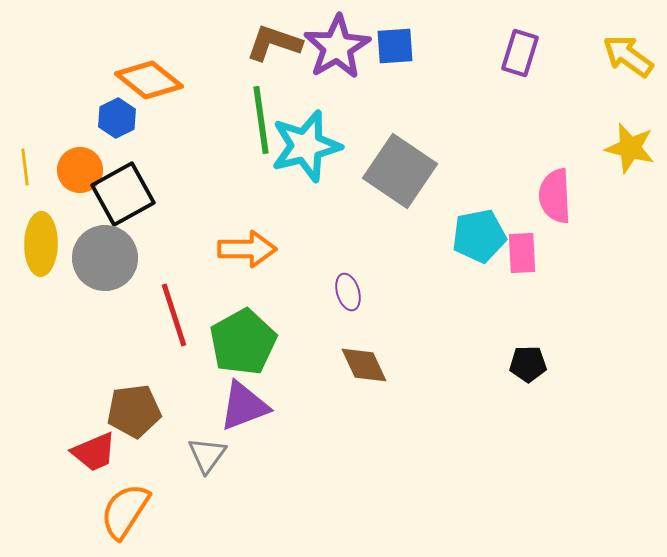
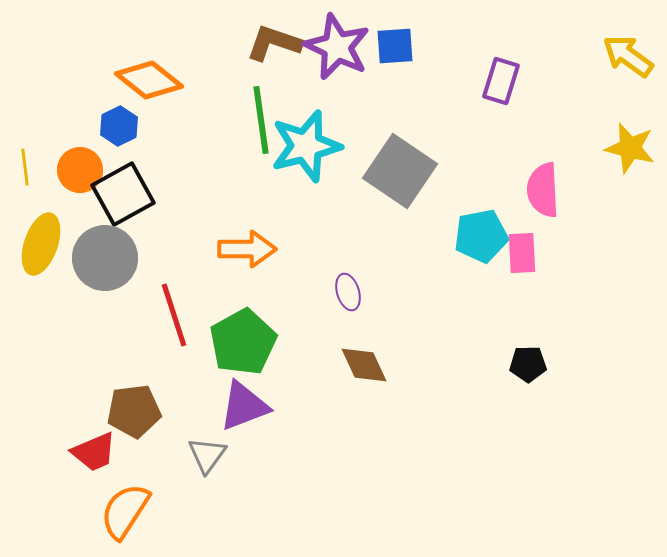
purple star: rotated 16 degrees counterclockwise
purple rectangle: moved 19 px left, 28 px down
blue hexagon: moved 2 px right, 8 px down
pink semicircle: moved 12 px left, 6 px up
cyan pentagon: moved 2 px right
yellow ellipse: rotated 18 degrees clockwise
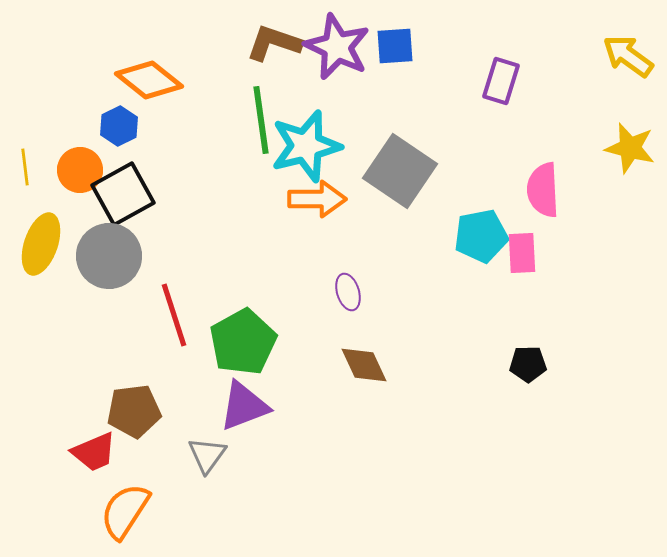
orange arrow: moved 70 px right, 50 px up
gray circle: moved 4 px right, 2 px up
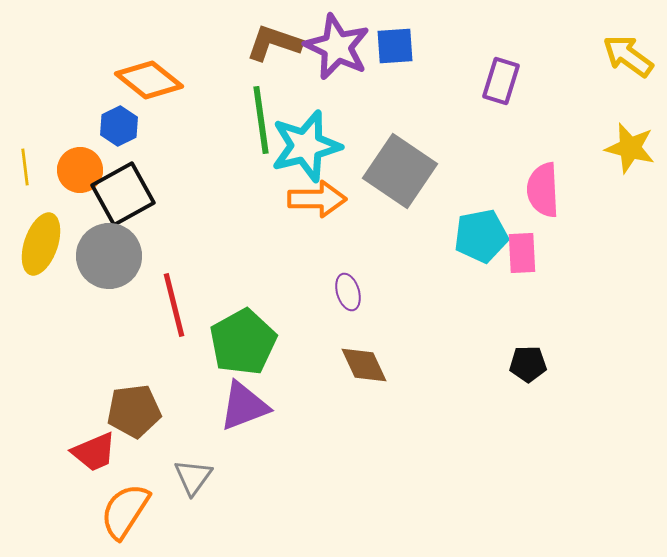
red line: moved 10 px up; rotated 4 degrees clockwise
gray triangle: moved 14 px left, 22 px down
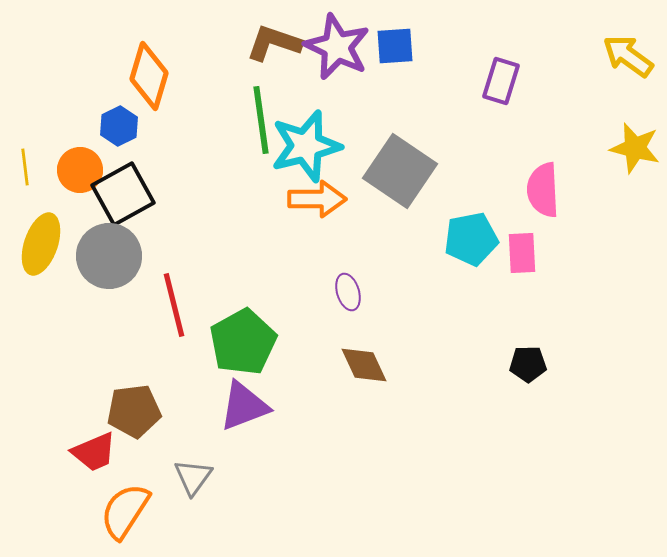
orange diamond: moved 4 px up; rotated 68 degrees clockwise
yellow star: moved 5 px right
cyan pentagon: moved 10 px left, 3 px down
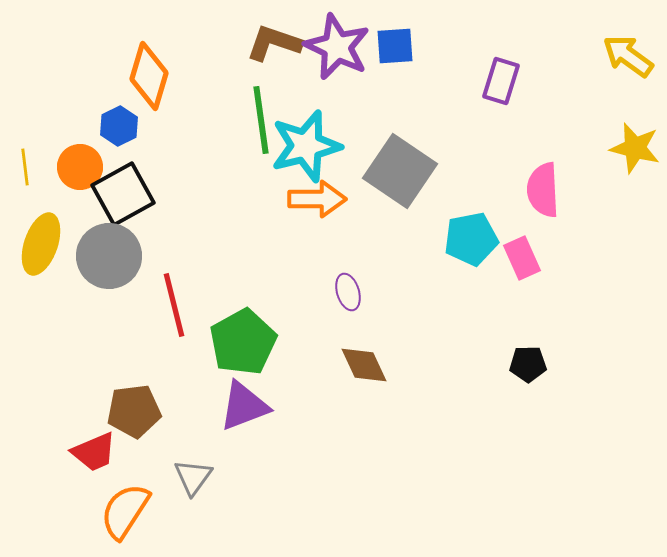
orange circle: moved 3 px up
pink rectangle: moved 5 px down; rotated 21 degrees counterclockwise
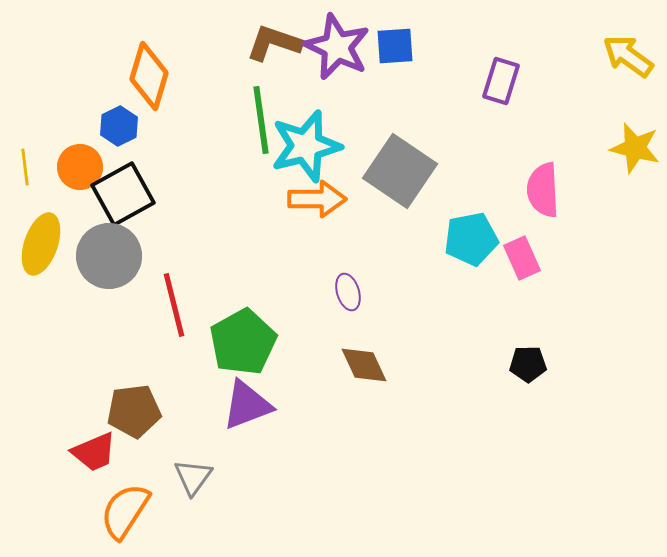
purple triangle: moved 3 px right, 1 px up
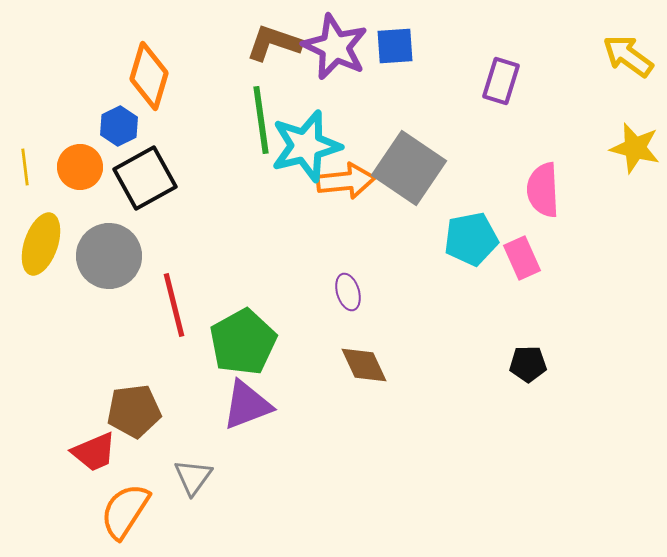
purple star: moved 2 px left
gray square: moved 9 px right, 3 px up
black square: moved 22 px right, 16 px up
orange arrow: moved 29 px right, 18 px up; rotated 6 degrees counterclockwise
